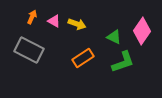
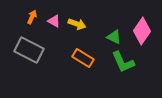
orange rectangle: rotated 65 degrees clockwise
green L-shape: rotated 85 degrees clockwise
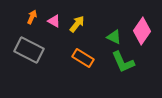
yellow arrow: rotated 72 degrees counterclockwise
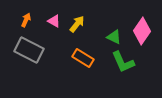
orange arrow: moved 6 px left, 3 px down
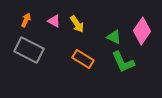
yellow arrow: rotated 108 degrees clockwise
orange rectangle: moved 1 px down
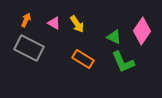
pink triangle: moved 2 px down
gray rectangle: moved 2 px up
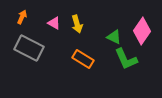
orange arrow: moved 4 px left, 3 px up
yellow arrow: rotated 18 degrees clockwise
green L-shape: moved 3 px right, 3 px up
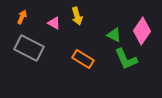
yellow arrow: moved 8 px up
green triangle: moved 2 px up
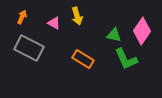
green triangle: rotated 14 degrees counterclockwise
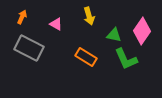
yellow arrow: moved 12 px right
pink triangle: moved 2 px right, 1 px down
orange rectangle: moved 3 px right, 2 px up
